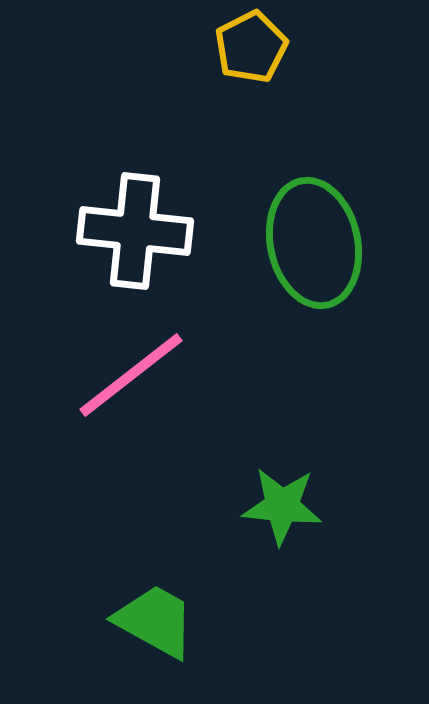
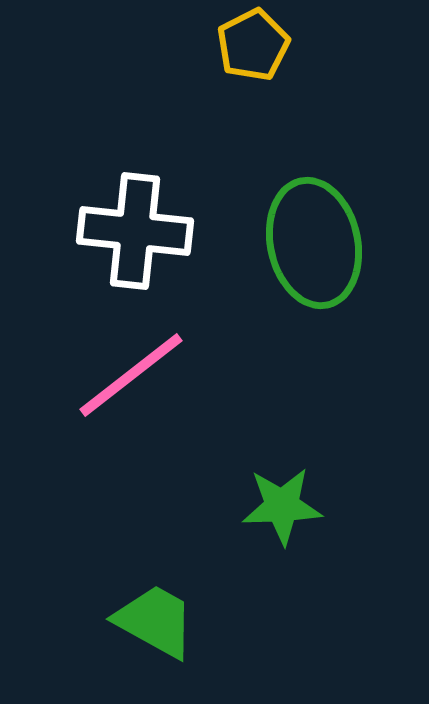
yellow pentagon: moved 2 px right, 2 px up
green star: rotated 8 degrees counterclockwise
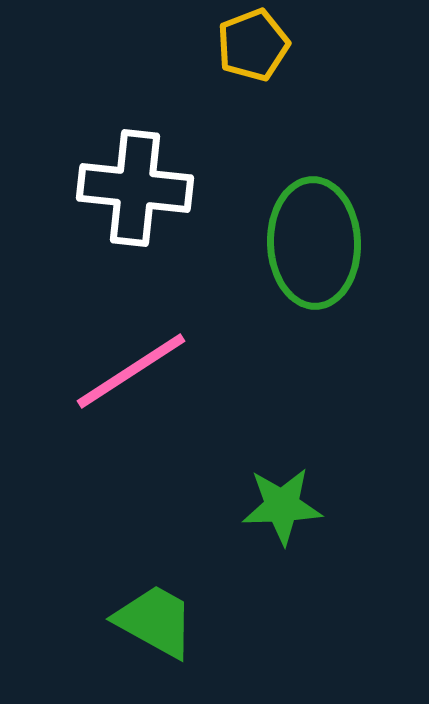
yellow pentagon: rotated 6 degrees clockwise
white cross: moved 43 px up
green ellipse: rotated 10 degrees clockwise
pink line: moved 4 px up; rotated 5 degrees clockwise
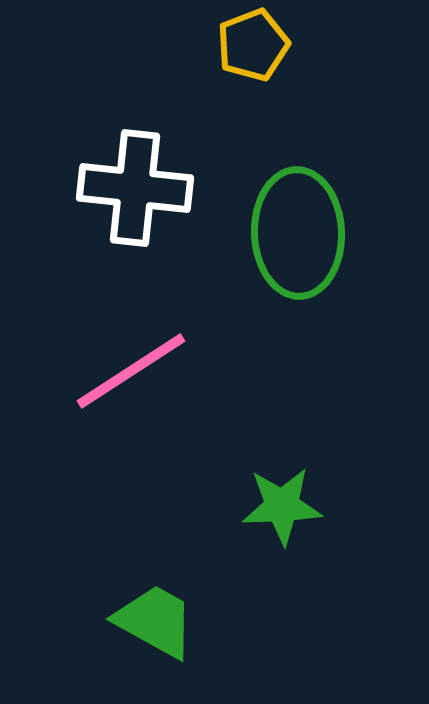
green ellipse: moved 16 px left, 10 px up
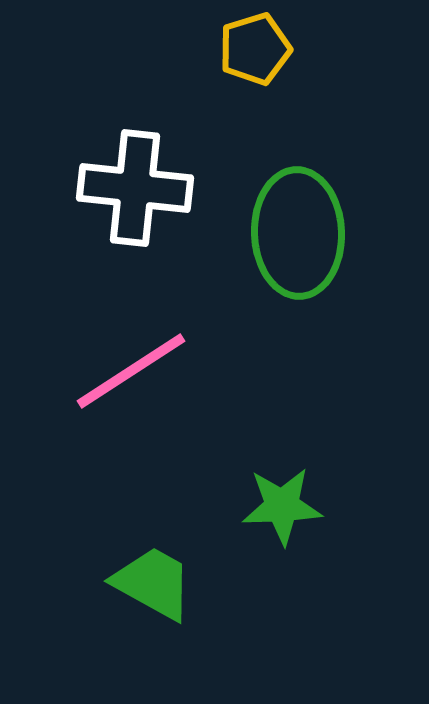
yellow pentagon: moved 2 px right, 4 px down; rotated 4 degrees clockwise
green trapezoid: moved 2 px left, 38 px up
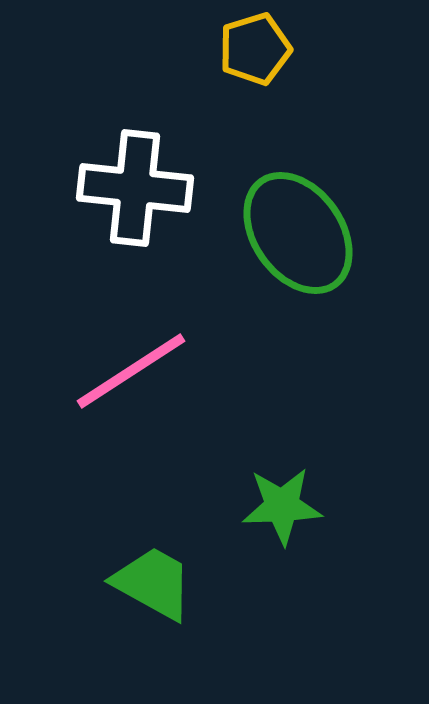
green ellipse: rotated 33 degrees counterclockwise
